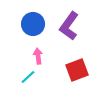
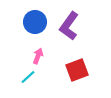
blue circle: moved 2 px right, 2 px up
pink arrow: rotated 28 degrees clockwise
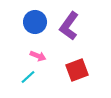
pink arrow: rotated 91 degrees clockwise
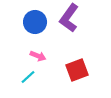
purple L-shape: moved 8 px up
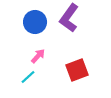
pink arrow: rotated 70 degrees counterclockwise
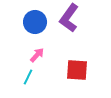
pink arrow: moved 1 px left, 1 px up
red square: rotated 25 degrees clockwise
cyan line: rotated 21 degrees counterclockwise
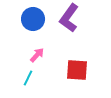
blue circle: moved 2 px left, 3 px up
cyan line: moved 1 px down
